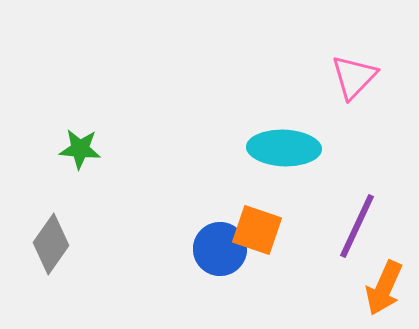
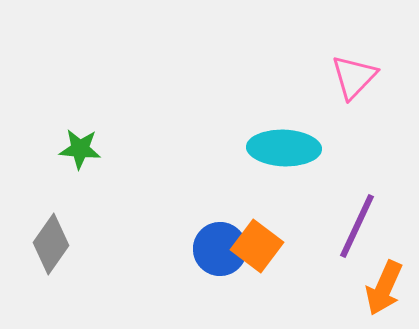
orange square: moved 16 px down; rotated 18 degrees clockwise
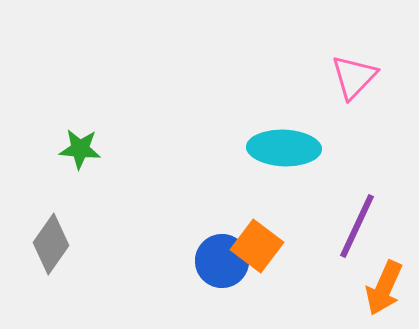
blue circle: moved 2 px right, 12 px down
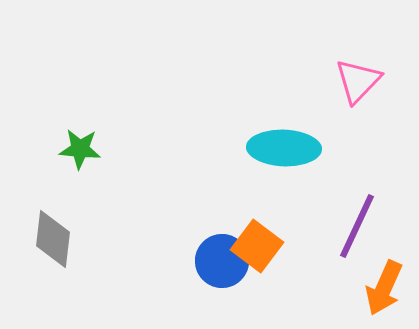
pink triangle: moved 4 px right, 4 px down
gray diamond: moved 2 px right, 5 px up; rotated 28 degrees counterclockwise
